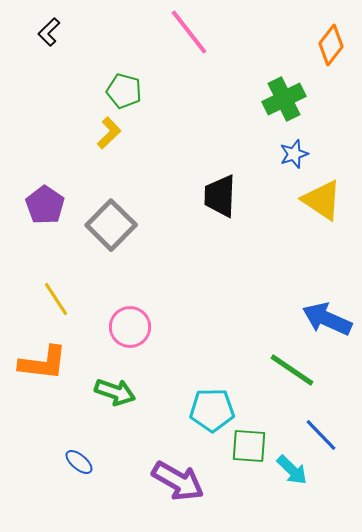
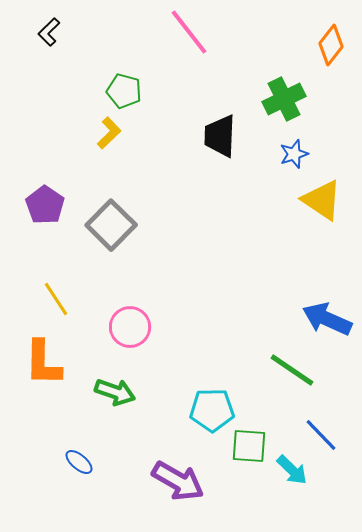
black trapezoid: moved 60 px up
orange L-shape: rotated 84 degrees clockwise
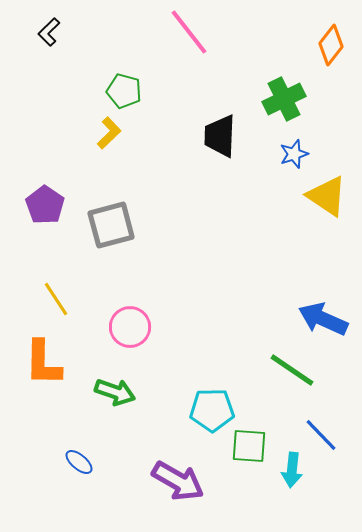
yellow triangle: moved 5 px right, 4 px up
gray square: rotated 30 degrees clockwise
blue arrow: moved 4 px left
cyan arrow: rotated 52 degrees clockwise
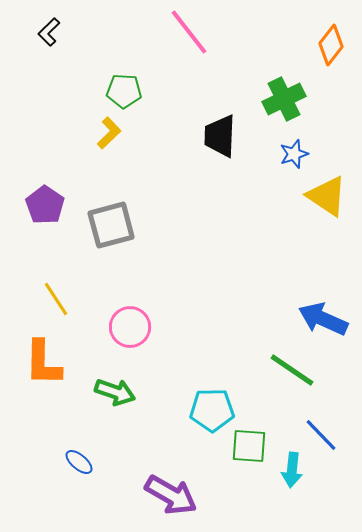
green pentagon: rotated 12 degrees counterclockwise
purple arrow: moved 7 px left, 14 px down
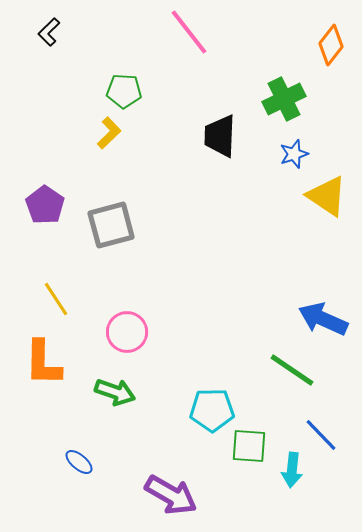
pink circle: moved 3 px left, 5 px down
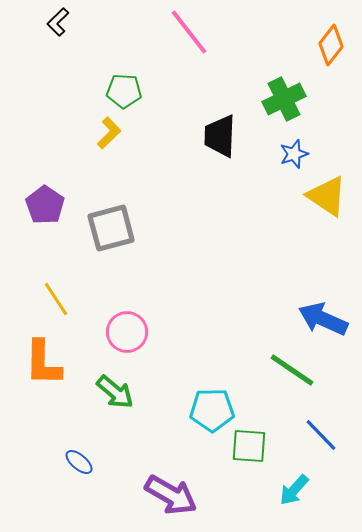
black L-shape: moved 9 px right, 10 px up
gray square: moved 3 px down
green arrow: rotated 21 degrees clockwise
cyan arrow: moved 2 px right, 20 px down; rotated 36 degrees clockwise
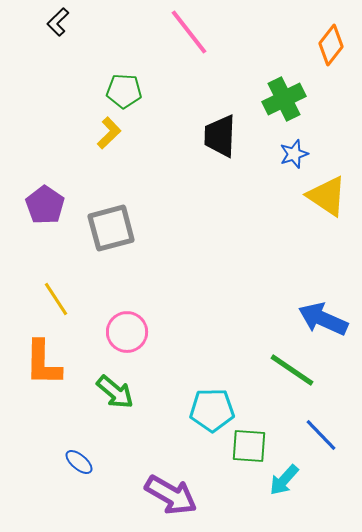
cyan arrow: moved 10 px left, 10 px up
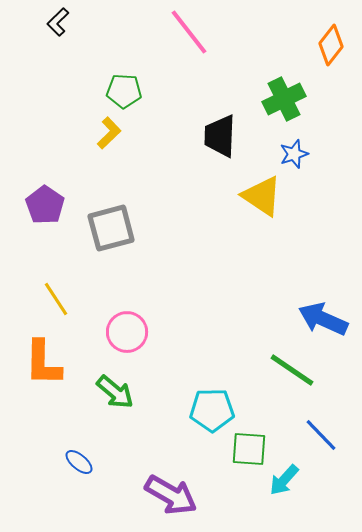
yellow triangle: moved 65 px left
green square: moved 3 px down
